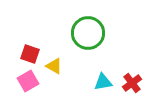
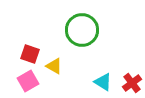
green circle: moved 6 px left, 3 px up
cyan triangle: rotated 42 degrees clockwise
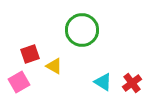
red square: rotated 36 degrees counterclockwise
pink square: moved 9 px left, 1 px down
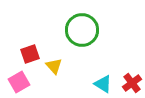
yellow triangle: rotated 18 degrees clockwise
cyan triangle: moved 2 px down
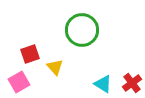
yellow triangle: moved 1 px right, 1 px down
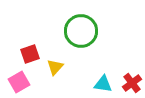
green circle: moved 1 px left, 1 px down
yellow triangle: rotated 24 degrees clockwise
cyan triangle: rotated 24 degrees counterclockwise
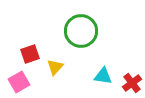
cyan triangle: moved 8 px up
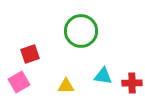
yellow triangle: moved 11 px right, 19 px down; rotated 48 degrees clockwise
red cross: rotated 36 degrees clockwise
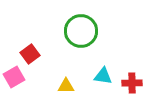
red square: rotated 18 degrees counterclockwise
pink square: moved 5 px left, 5 px up
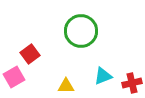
cyan triangle: rotated 30 degrees counterclockwise
red cross: rotated 12 degrees counterclockwise
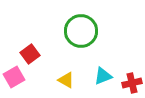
yellow triangle: moved 6 px up; rotated 30 degrees clockwise
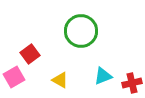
yellow triangle: moved 6 px left
